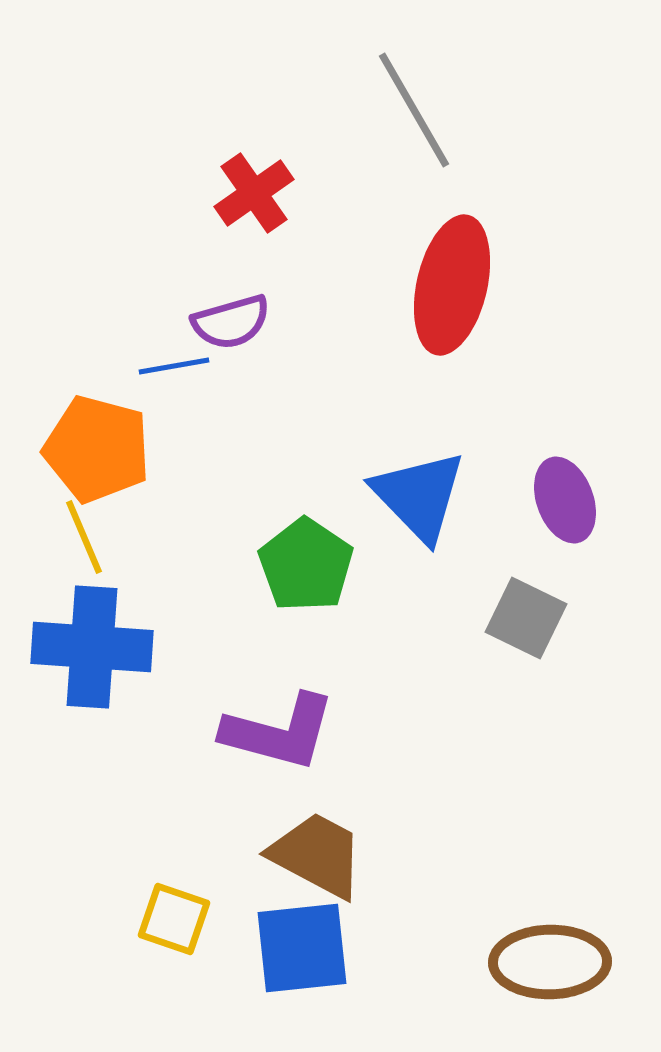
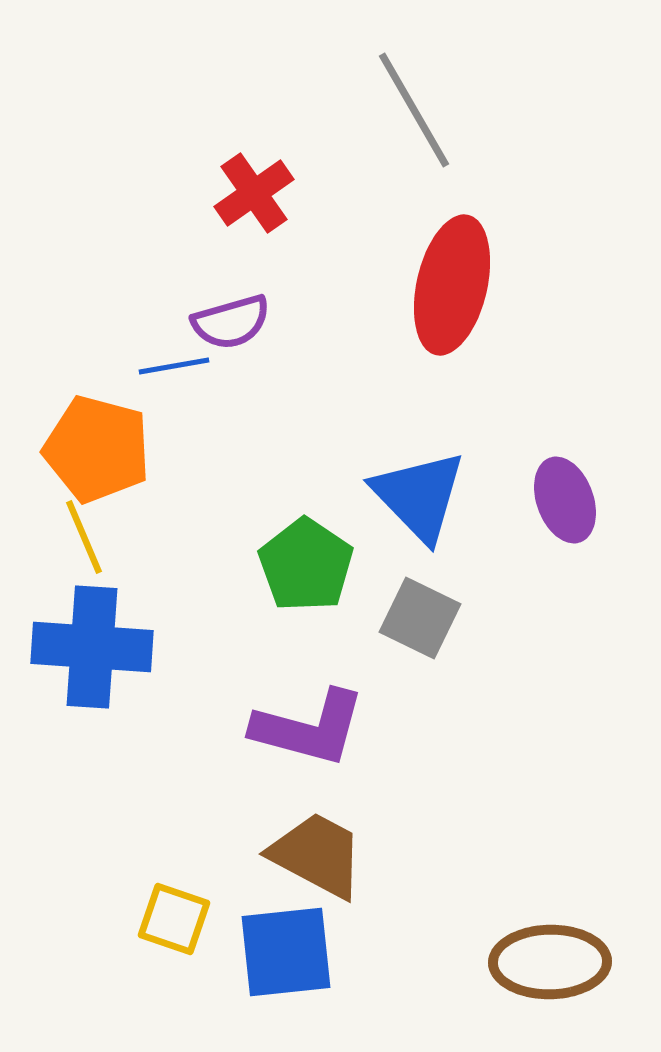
gray square: moved 106 px left
purple L-shape: moved 30 px right, 4 px up
blue square: moved 16 px left, 4 px down
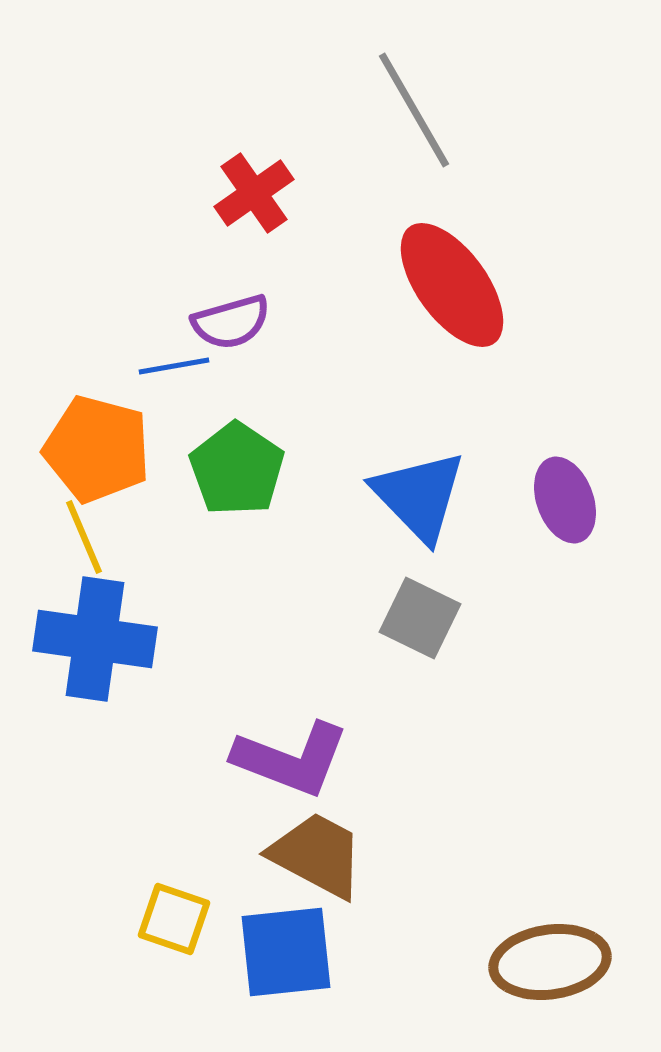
red ellipse: rotated 49 degrees counterclockwise
green pentagon: moved 69 px left, 96 px up
blue cross: moved 3 px right, 8 px up; rotated 4 degrees clockwise
purple L-shape: moved 18 px left, 31 px down; rotated 6 degrees clockwise
brown ellipse: rotated 7 degrees counterclockwise
